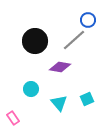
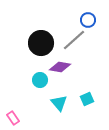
black circle: moved 6 px right, 2 px down
cyan circle: moved 9 px right, 9 px up
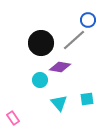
cyan square: rotated 16 degrees clockwise
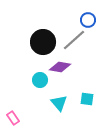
black circle: moved 2 px right, 1 px up
cyan square: rotated 16 degrees clockwise
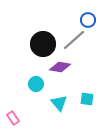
black circle: moved 2 px down
cyan circle: moved 4 px left, 4 px down
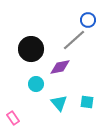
black circle: moved 12 px left, 5 px down
purple diamond: rotated 20 degrees counterclockwise
cyan square: moved 3 px down
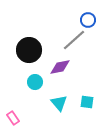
black circle: moved 2 px left, 1 px down
cyan circle: moved 1 px left, 2 px up
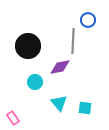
gray line: moved 1 px left, 1 px down; rotated 45 degrees counterclockwise
black circle: moved 1 px left, 4 px up
cyan square: moved 2 px left, 6 px down
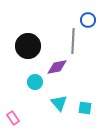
purple diamond: moved 3 px left
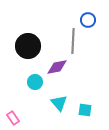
cyan square: moved 2 px down
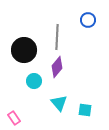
gray line: moved 16 px left, 4 px up
black circle: moved 4 px left, 4 px down
purple diamond: rotated 40 degrees counterclockwise
cyan circle: moved 1 px left, 1 px up
pink rectangle: moved 1 px right
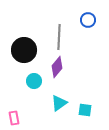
gray line: moved 2 px right
cyan triangle: rotated 36 degrees clockwise
pink rectangle: rotated 24 degrees clockwise
